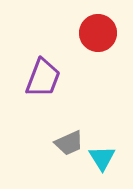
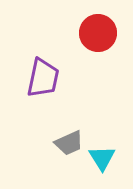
purple trapezoid: rotated 9 degrees counterclockwise
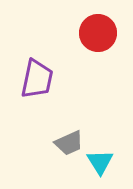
purple trapezoid: moved 6 px left, 1 px down
cyan triangle: moved 2 px left, 4 px down
